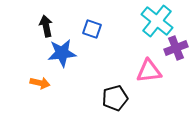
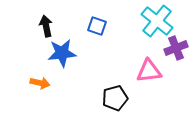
blue square: moved 5 px right, 3 px up
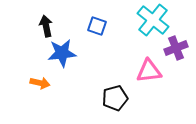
cyan cross: moved 4 px left, 1 px up
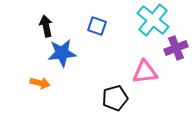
pink triangle: moved 4 px left, 1 px down
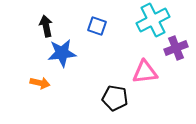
cyan cross: rotated 24 degrees clockwise
black pentagon: rotated 25 degrees clockwise
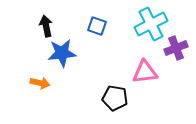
cyan cross: moved 2 px left, 4 px down
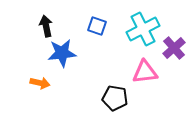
cyan cross: moved 8 px left, 5 px down
purple cross: moved 2 px left; rotated 20 degrees counterclockwise
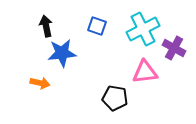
purple cross: rotated 20 degrees counterclockwise
